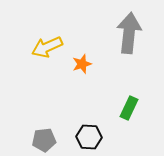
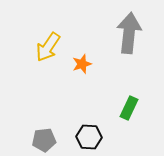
yellow arrow: moved 1 px right; rotated 32 degrees counterclockwise
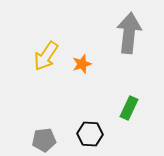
yellow arrow: moved 2 px left, 9 px down
black hexagon: moved 1 px right, 3 px up
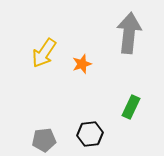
yellow arrow: moved 2 px left, 3 px up
green rectangle: moved 2 px right, 1 px up
black hexagon: rotated 10 degrees counterclockwise
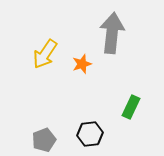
gray arrow: moved 17 px left
yellow arrow: moved 1 px right, 1 px down
gray pentagon: rotated 15 degrees counterclockwise
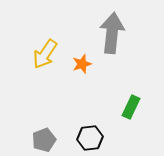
black hexagon: moved 4 px down
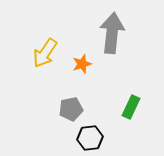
yellow arrow: moved 1 px up
gray pentagon: moved 27 px right, 31 px up; rotated 10 degrees clockwise
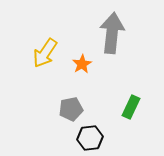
orange star: rotated 12 degrees counterclockwise
